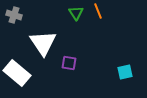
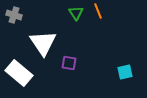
white rectangle: moved 2 px right
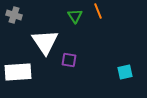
green triangle: moved 1 px left, 3 px down
white triangle: moved 2 px right, 1 px up
purple square: moved 3 px up
white rectangle: moved 1 px left, 1 px up; rotated 44 degrees counterclockwise
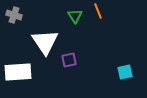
purple square: rotated 21 degrees counterclockwise
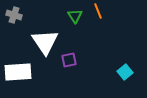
cyan square: rotated 28 degrees counterclockwise
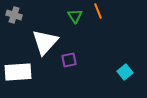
white triangle: rotated 16 degrees clockwise
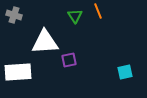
white triangle: rotated 44 degrees clockwise
cyan square: rotated 28 degrees clockwise
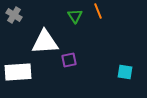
gray cross: rotated 14 degrees clockwise
cyan square: rotated 21 degrees clockwise
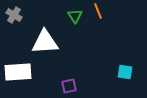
purple square: moved 26 px down
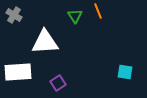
purple square: moved 11 px left, 3 px up; rotated 21 degrees counterclockwise
